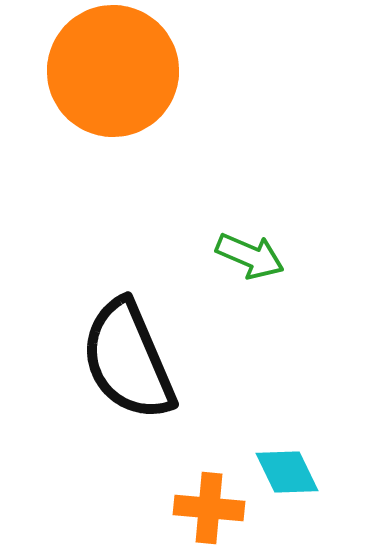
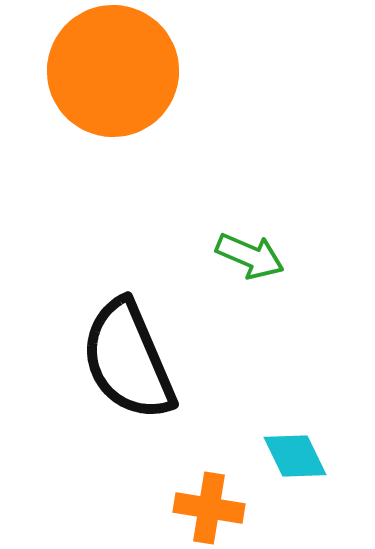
cyan diamond: moved 8 px right, 16 px up
orange cross: rotated 4 degrees clockwise
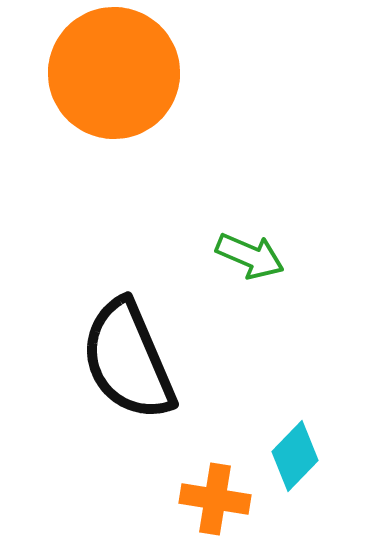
orange circle: moved 1 px right, 2 px down
cyan diamond: rotated 70 degrees clockwise
orange cross: moved 6 px right, 9 px up
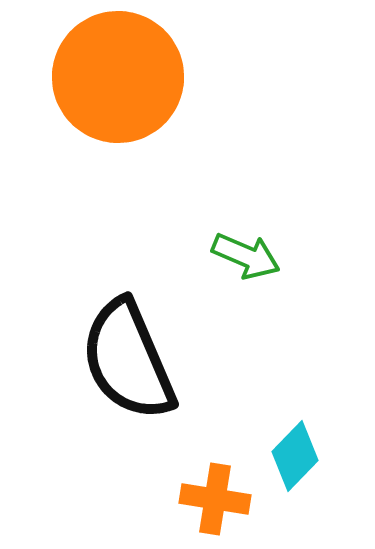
orange circle: moved 4 px right, 4 px down
green arrow: moved 4 px left
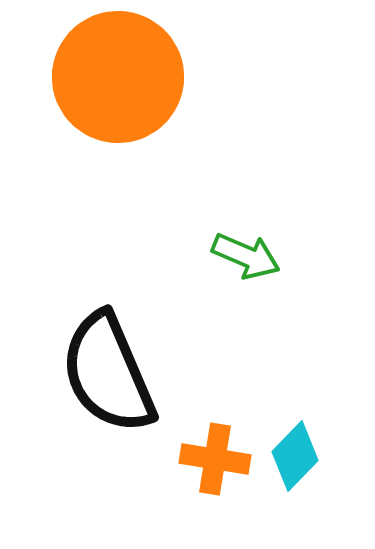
black semicircle: moved 20 px left, 13 px down
orange cross: moved 40 px up
